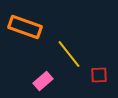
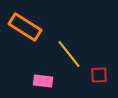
orange rectangle: rotated 12 degrees clockwise
pink rectangle: rotated 48 degrees clockwise
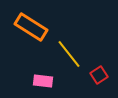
orange rectangle: moved 6 px right
red square: rotated 30 degrees counterclockwise
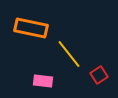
orange rectangle: moved 1 px down; rotated 20 degrees counterclockwise
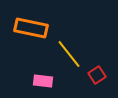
red square: moved 2 px left
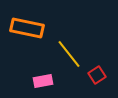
orange rectangle: moved 4 px left
pink rectangle: rotated 18 degrees counterclockwise
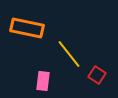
red square: rotated 24 degrees counterclockwise
pink rectangle: rotated 72 degrees counterclockwise
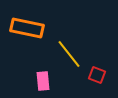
red square: rotated 12 degrees counterclockwise
pink rectangle: rotated 12 degrees counterclockwise
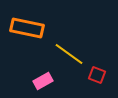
yellow line: rotated 16 degrees counterclockwise
pink rectangle: rotated 66 degrees clockwise
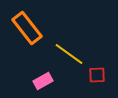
orange rectangle: rotated 40 degrees clockwise
red square: rotated 24 degrees counterclockwise
